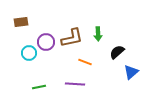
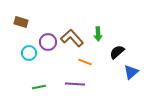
brown rectangle: rotated 24 degrees clockwise
brown L-shape: rotated 120 degrees counterclockwise
purple circle: moved 2 px right
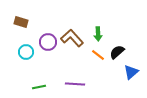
cyan circle: moved 3 px left, 1 px up
orange line: moved 13 px right, 7 px up; rotated 16 degrees clockwise
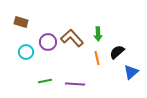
orange line: moved 1 px left, 3 px down; rotated 40 degrees clockwise
green line: moved 6 px right, 6 px up
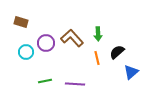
purple circle: moved 2 px left, 1 px down
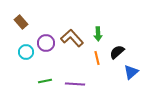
brown rectangle: rotated 32 degrees clockwise
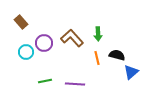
purple circle: moved 2 px left
black semicircle: moved 3 px down; rotated 56 degrees clockwise
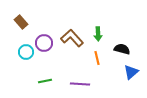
black semicircle: moved 5 px right, 6 px up
purple line: moved 5 px right
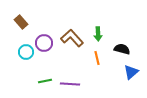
purple line: moved 10 px left
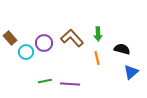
brown rectangle: moved 11 px left, 16 px down
